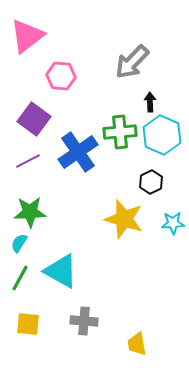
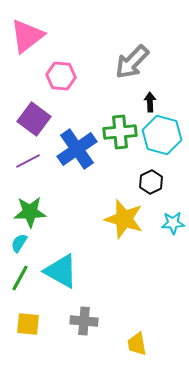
cyan hexagon: rotated 9 degrees counterclockwise
blue cross: moved 1 px left, 3 px up
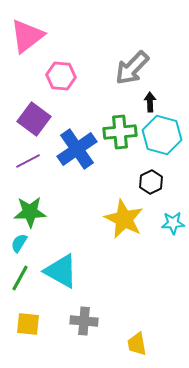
gray arrow: moved 6 px down
yellow star: rotated 9 degrees clockwise
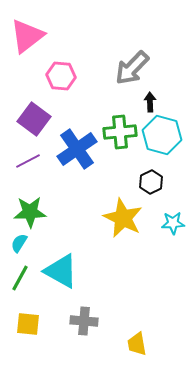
yellow star: moved 1 px left, 1 px up
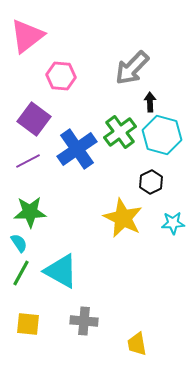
green cross: rotated 32 degrees counterclockwise
cyan semicircle: rotated 114 degrees clockwise
green line: moved 1 px right, 5 px up
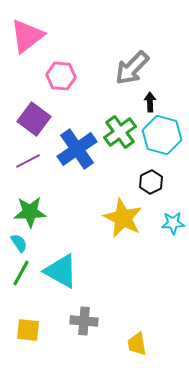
yellow square: moved 6 px down
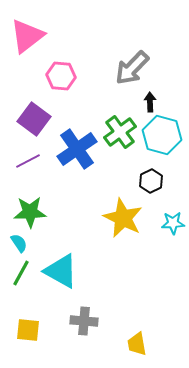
black hexagon: moved 1 px up
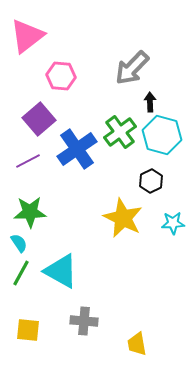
purple square: moved 5 px right; rotated 12 degrees clockwise
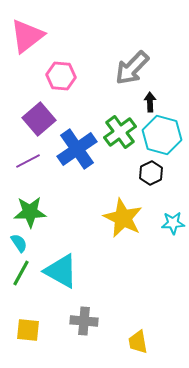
black hexagon: moved 8 px up
yellow trapezoid: moved 1 px right, 2 px up
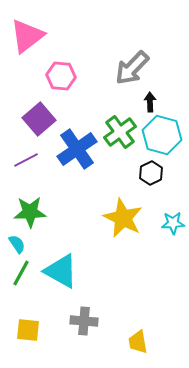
purple line: moved 2 px left, 1 px up
cyan semicircle: moved 2 px left, 1 px down
